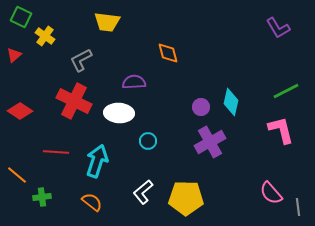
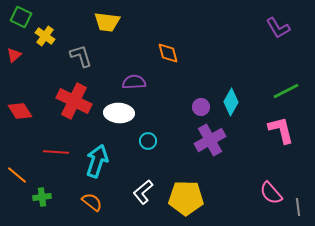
gray L-shape: moved 4 px up; rotated 100 degrees clockwise
cyan diamond: rotated 16 degrees clockwise
red diamond: rotated 25 degrees clockwise
purple cross: moved 2 px up
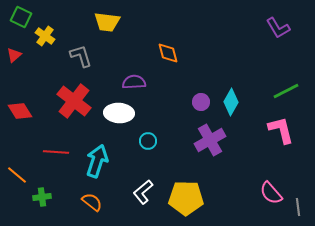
red cross: rotated 12 degrees clockwise
purple circle: moved 5 px up
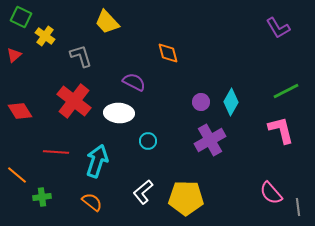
yellow trapezoid: rotated 40 degrees clockwise
purple semicircle: rotated 30 degrees clockwise
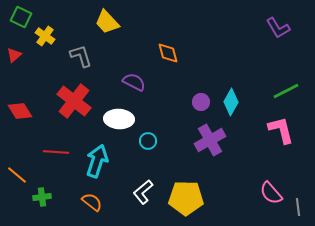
white ellipse: moved 6 px down
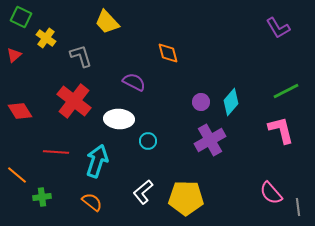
yellow cross: moved 1 px right, 2 px down
cyan diamond: rotated 12 degrees clockwise
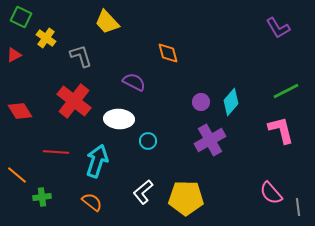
red triangle: rotated 14 degrees clockwise
